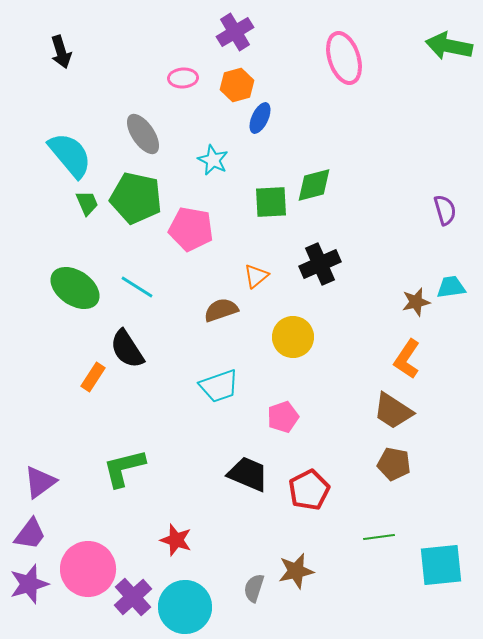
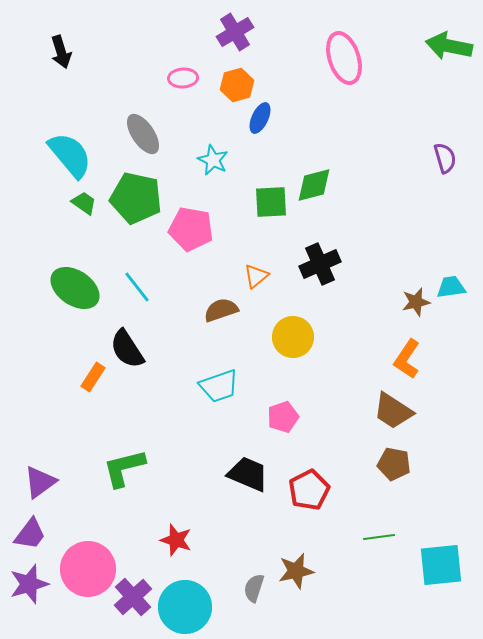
green trapezoid at (87, 203): moved 3 px left; rotated 32 degrees counterclockwise
purple semicircle at (445, 210): moved 52 px up
cyan line at (137, 287): rotated 20 degrees clockwise
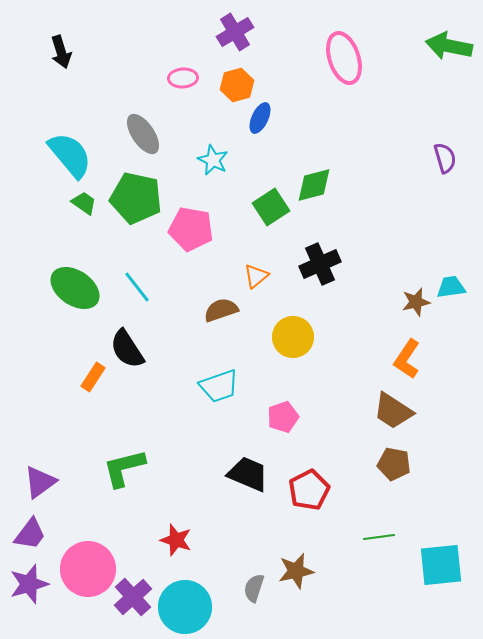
green square at (271, 202): moved 5 px down; rotated 30 degrees counterclockwise
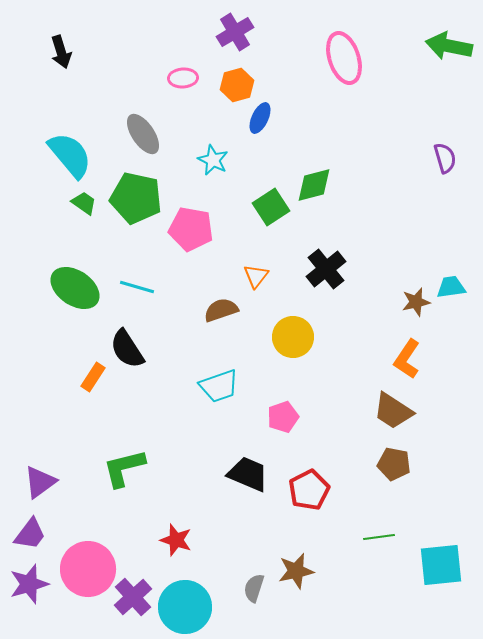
black cross at (320, 264): moved 6 px right, 5 px down; rotated 15 degrees counterclockwise
orange triangle at (256, 276): rotated 12 degrees counterclockwise
cyan line at (137, 287): rotated 36 degrees counterclockwise
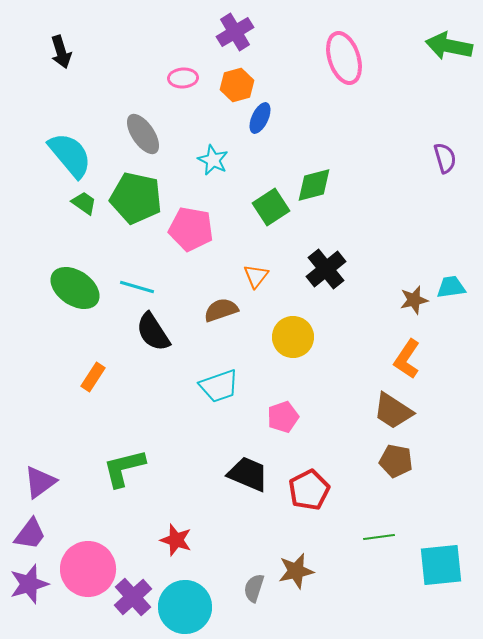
brown star at (416, 302): moved 2 px left, 2 px up
black semicircle at (127, 349): moved 26 px right, 17 px up
brown pentagon at (394, 464): moved 2 px right, 3 px up
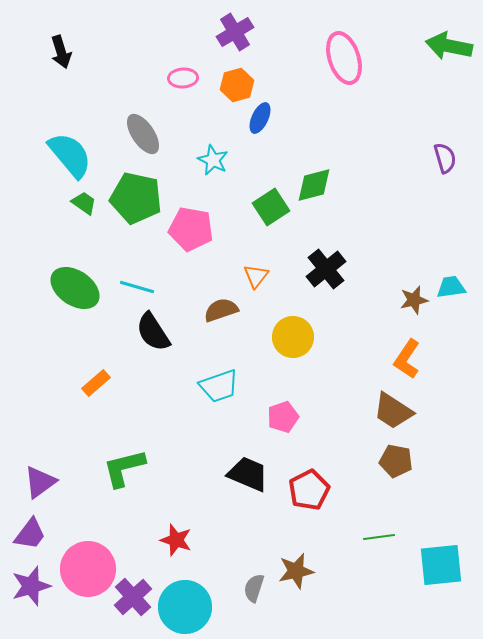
orange rectangle at (93, 377): moved 3 px right, 6 px down; rotated 16 degrees clockwise
purple star at (29, 584): moved 2 px right, 2 px down
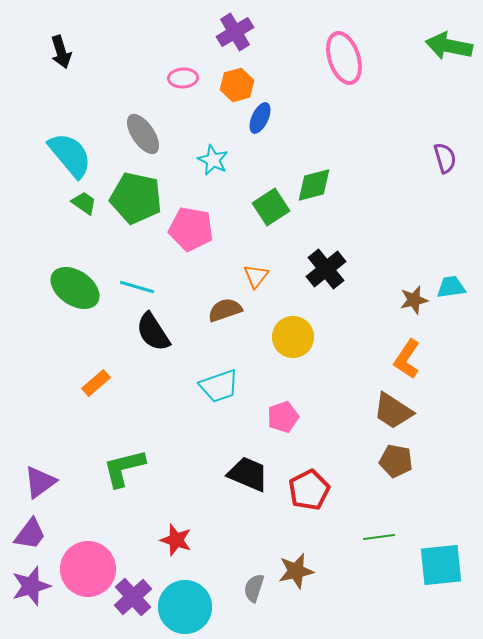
brown semicircle at (221, 310): moved 4 px right
